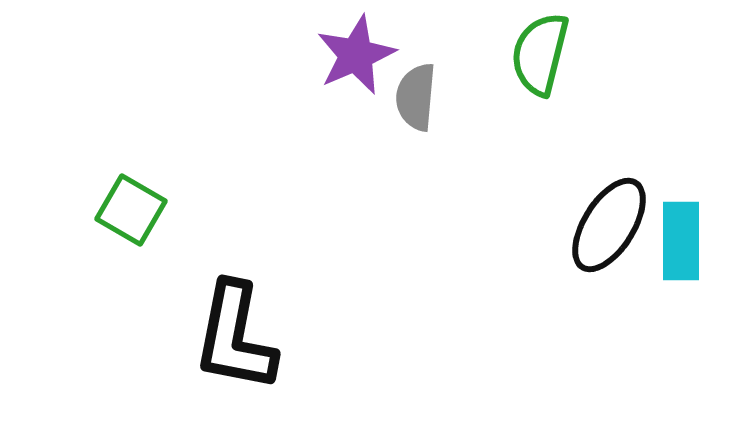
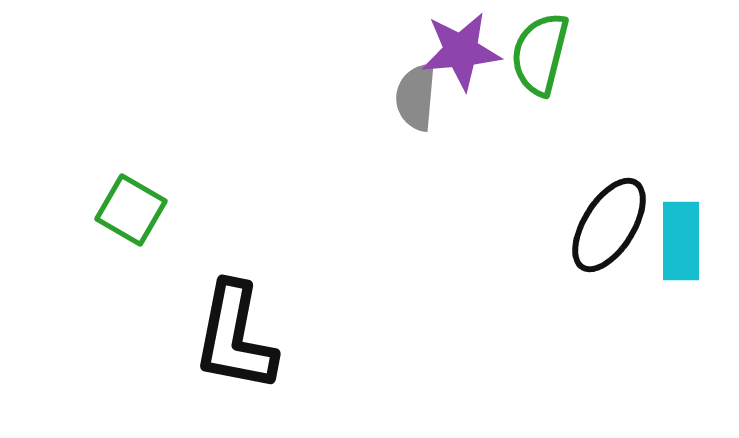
purple star: moved 105 px right, 4 px up; rotated 18 degrees clockwise
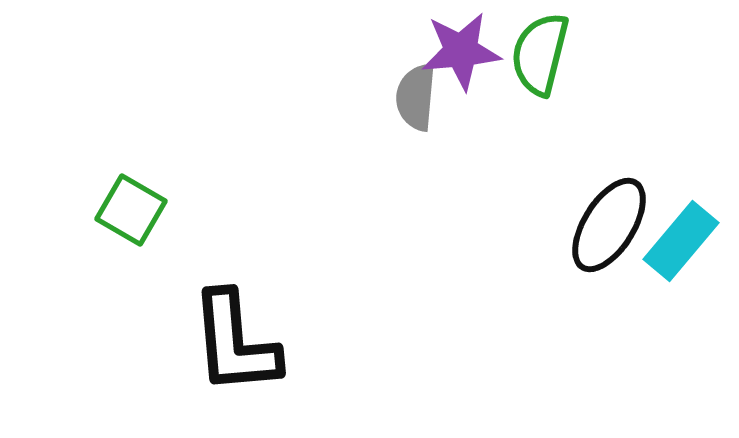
cyan rectangle: rotated 40 degrees clockwise
black L-shape: moved 6 px down; rotated 16 degrees counterclockwise
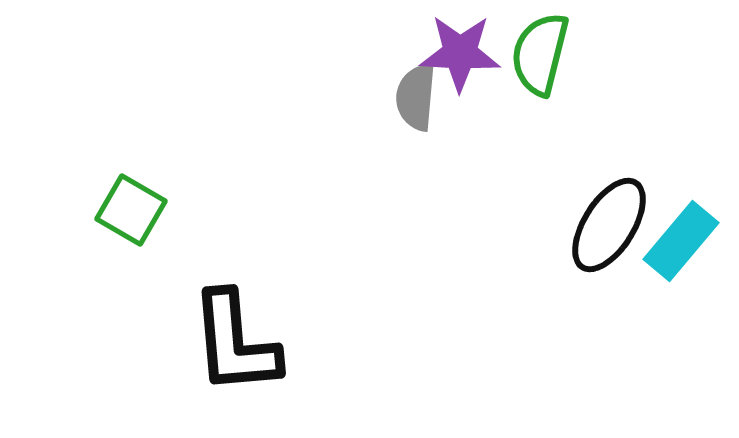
purple star: moved 1 px left, 2 px down; rotated 8 degrees clockwise
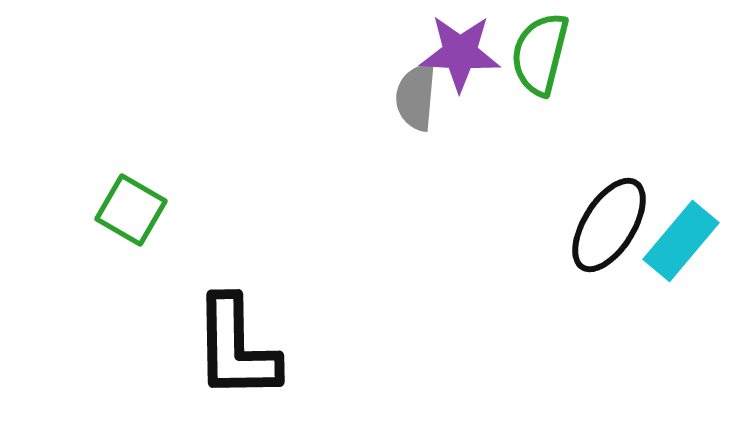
black L-shape: moved 1 px right, 5 px down; rotated 4 degrees clockwise
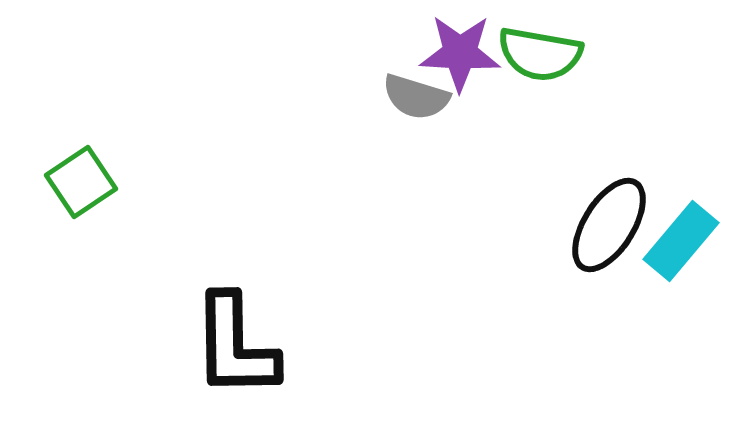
green semicircle: rotated 94 degrees counterclockwise
gray semicircle: rotated 78 degrees counterclockwise
green square: moved 50 px left, 28 px up; rotated 26 degrees clockwise
black L-shape: moved 1 px left, 2 px up
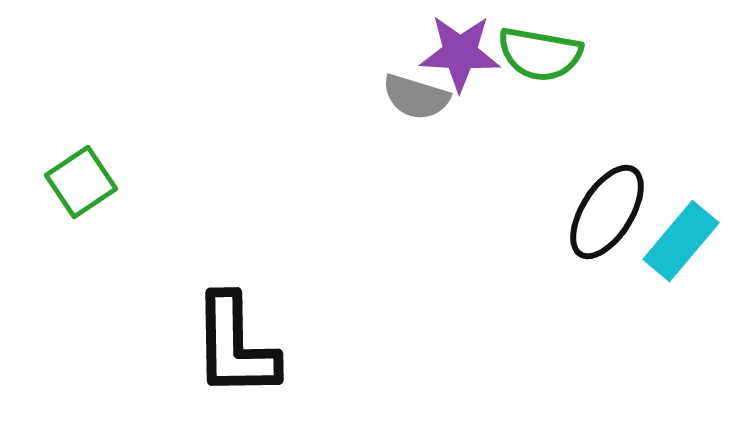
black ellipse: moved 2 px left, 13 px up
